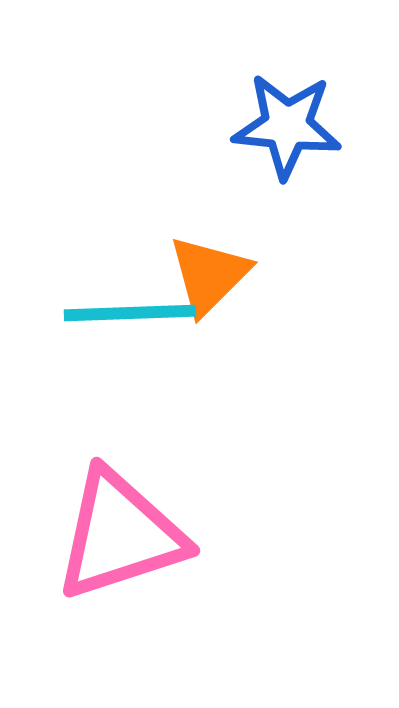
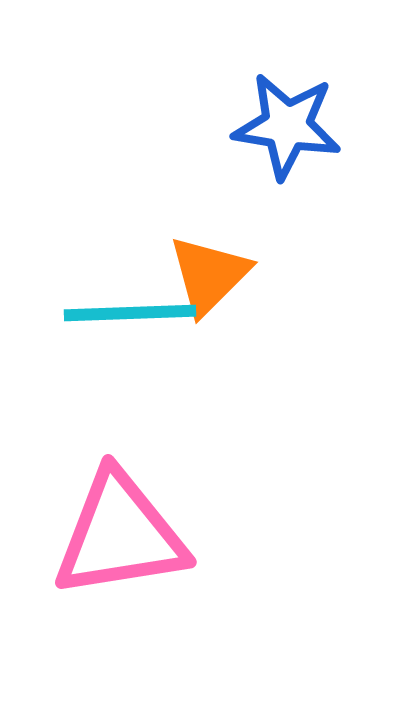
blue star: rotated 3 degrees clockwise
pink triangle: rotated 9 degrees clockwise
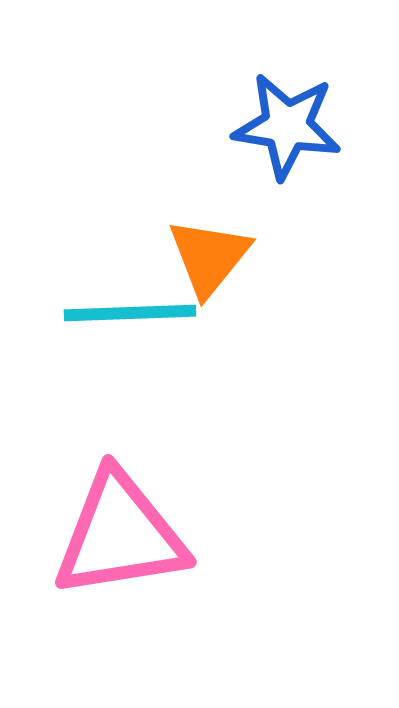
orange triangle: moved 18 px up; rotated 6 degrees counterclockwise
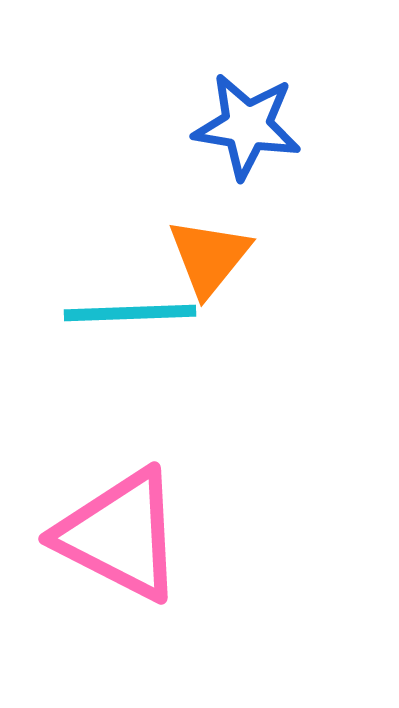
blue star: moved 40 px left
pink triangle: rotated 36 degrees clockwise
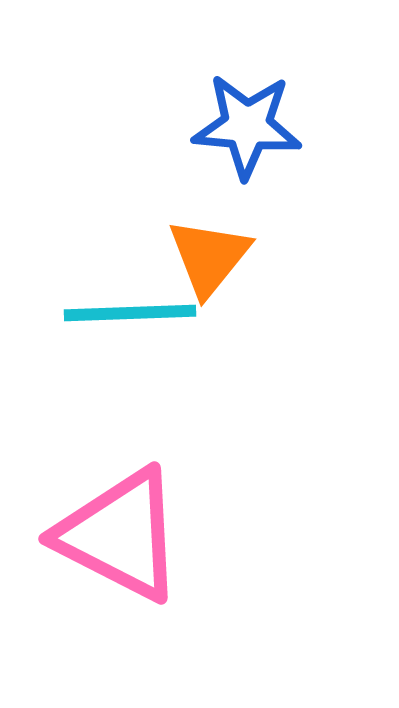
blue star: rotated 4 degrees counterclockwise
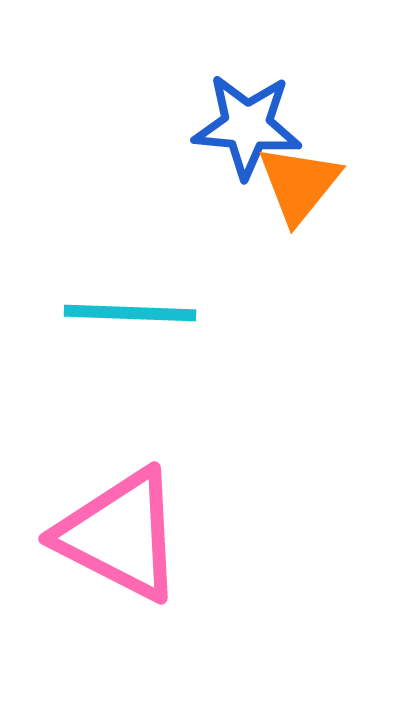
orange triangle: moved 90 px right, 73 px up
cyan line: rotated 4 degrees clockwise
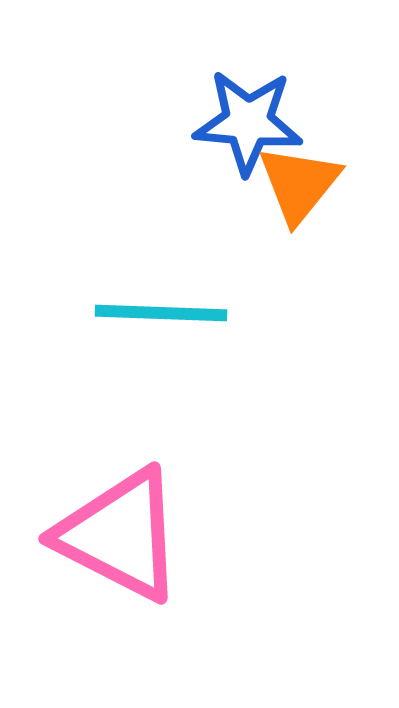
blue star: moved 1 px right, 4 px up
cyan line: moved 31 px right
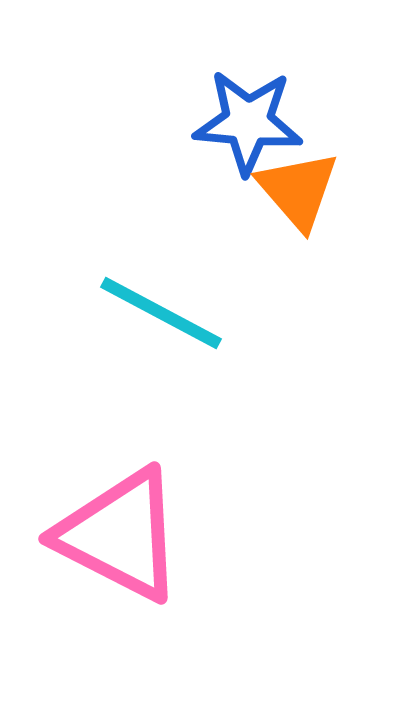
orange triangle: moved 1 px left, 6 px down; rotated 20 degrees counterclockwise
cyan line: rotated 26 degrees clockwise
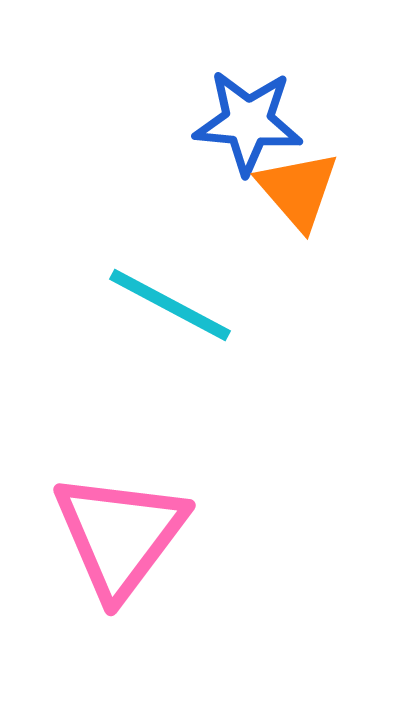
cyan line: moved 9 px right, 8 px up
pink triangle: rotated 40 degrees clockwise
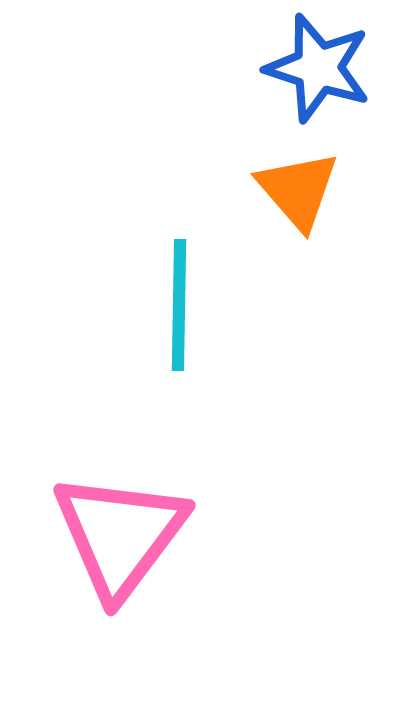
blue star: moved 70 px right, 54 px up; rotated 13 degrees clockwise
cyan line: moved 9 px right; rotated 63 degrees clockwise
